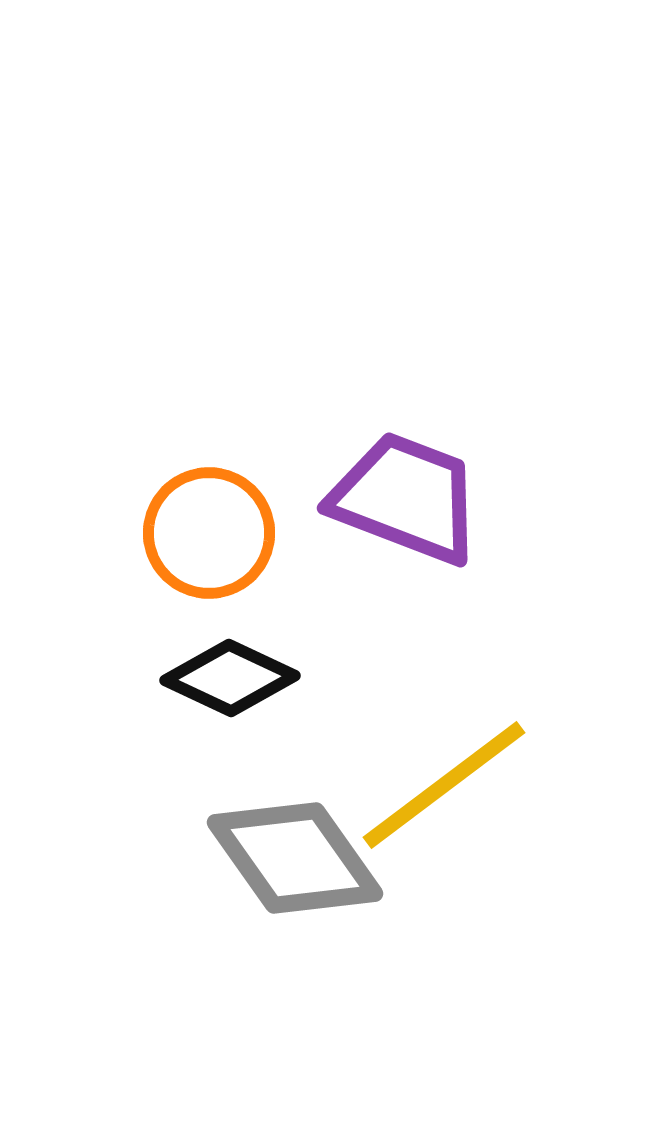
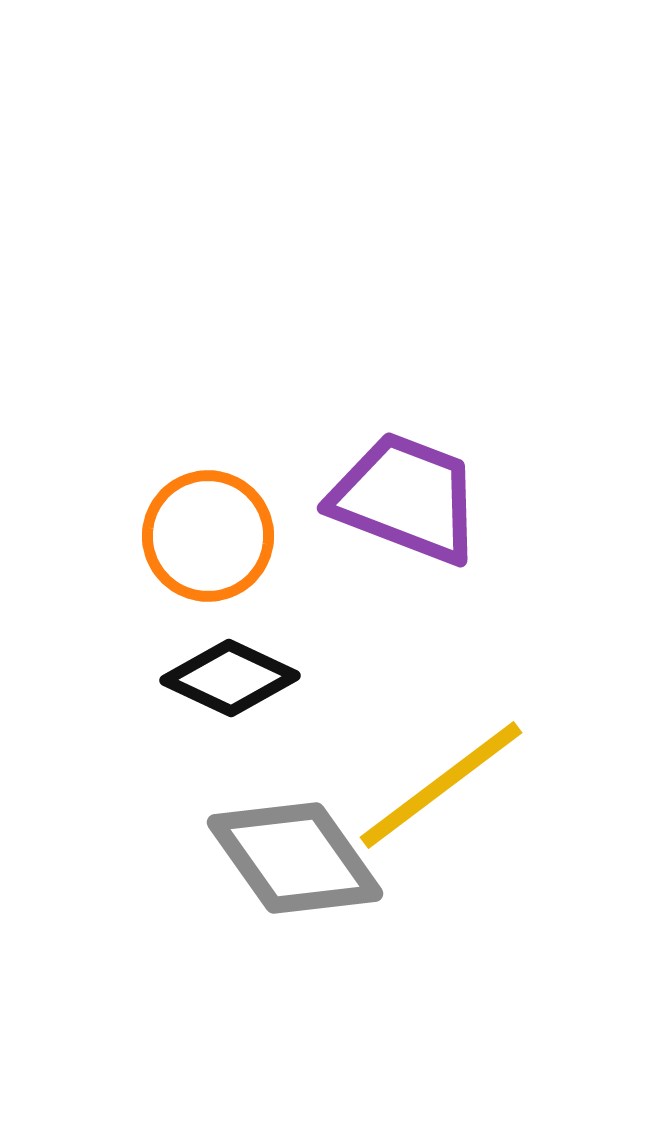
orange circle: moved 1 px left, 3 px down
yellow line: moved 3 px left
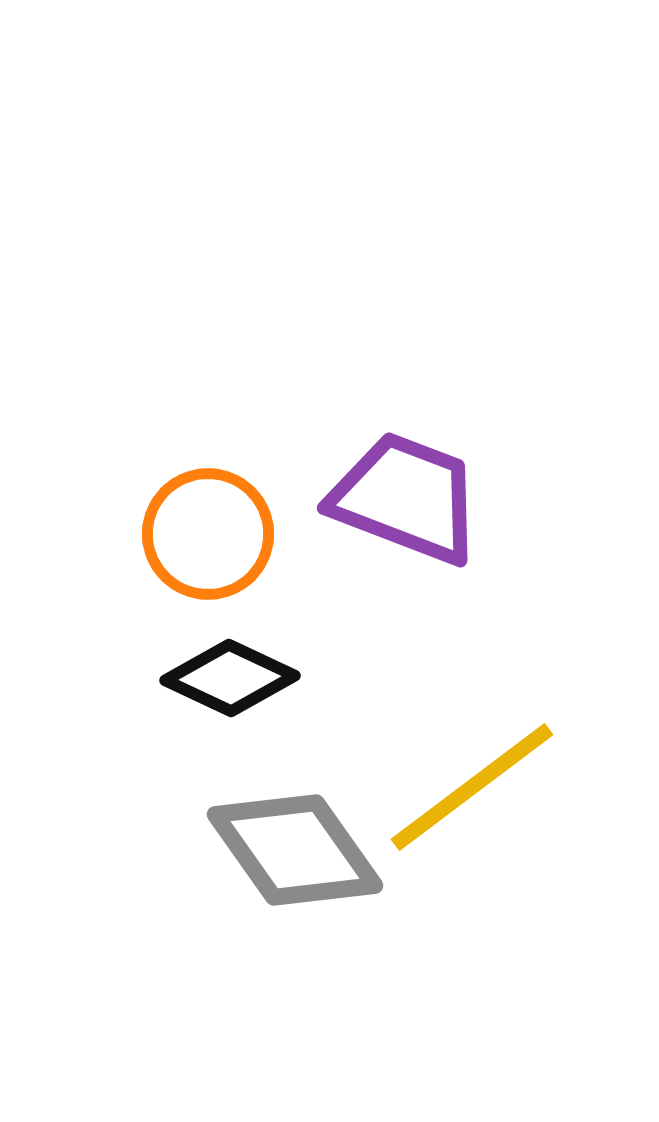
orange circle: moved 2 px up
yellow line: moved 31 px right, 2 px down
gray diamond: moved 8 px up
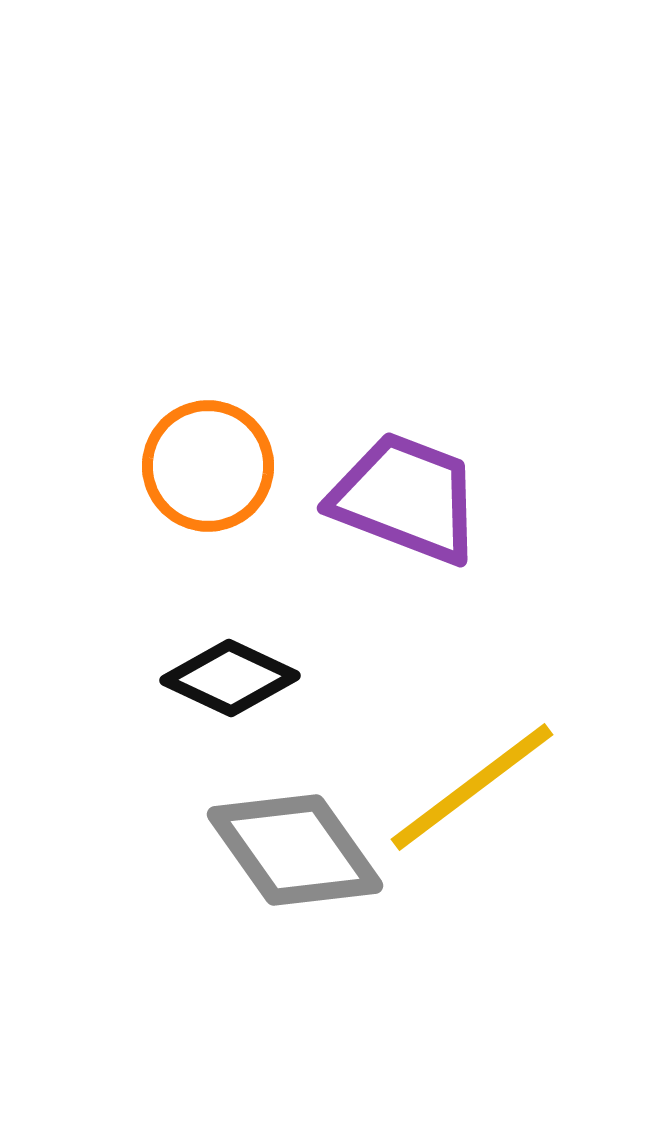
orange circle: moved 68 px up
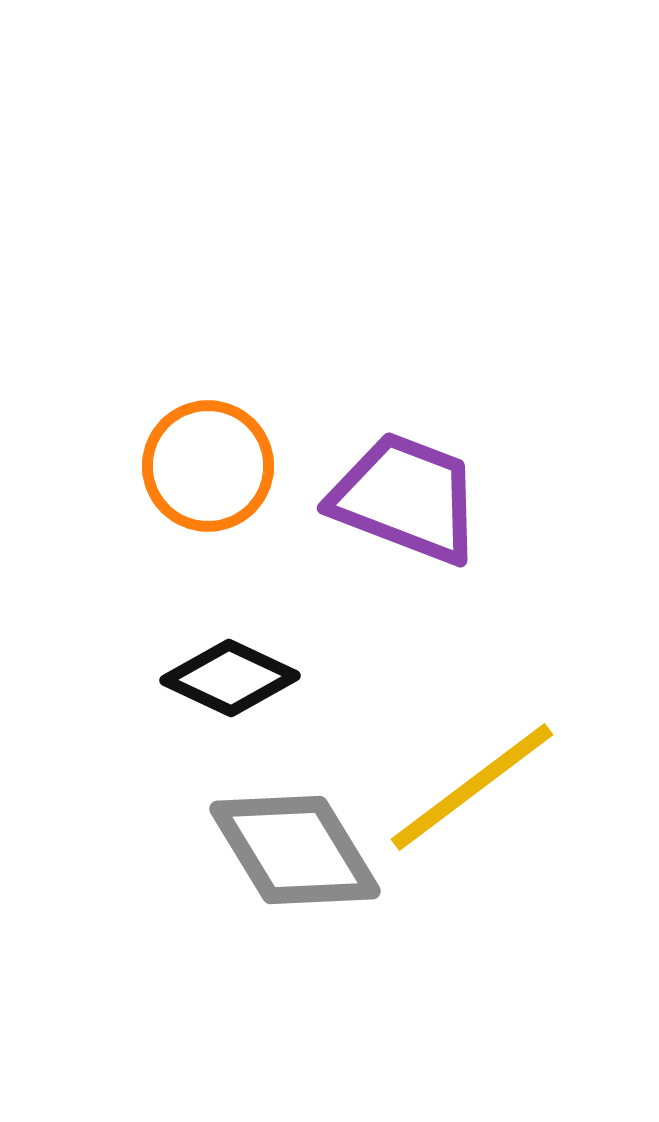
gray diamond: rotated 4 degrees clockwise
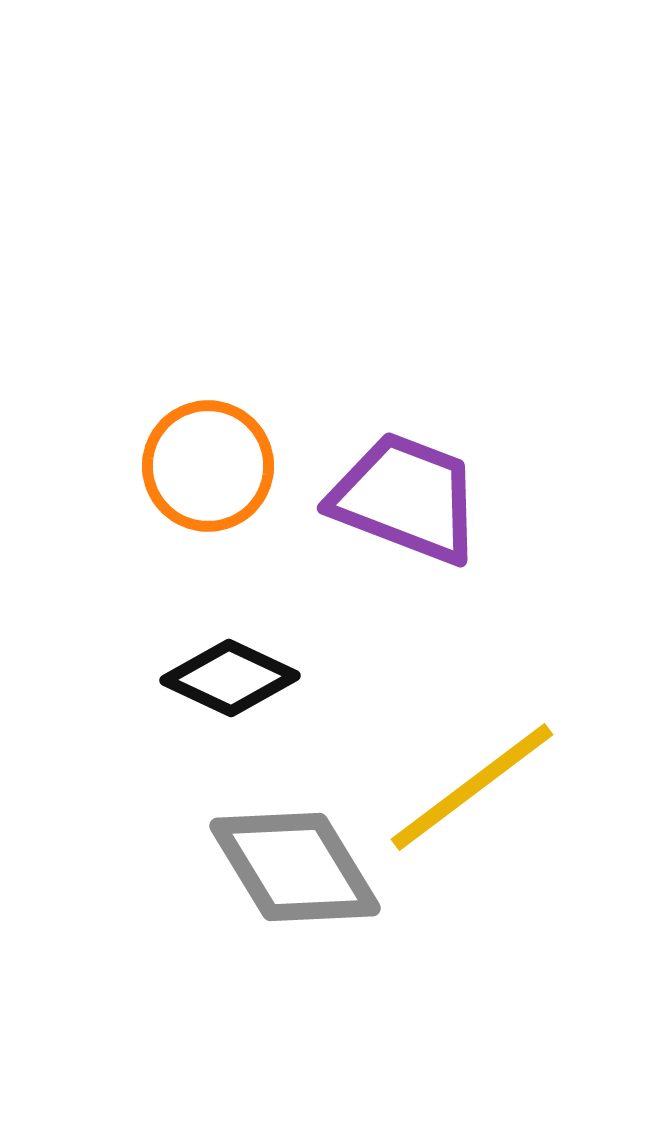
gray diamond: moved 17 px down
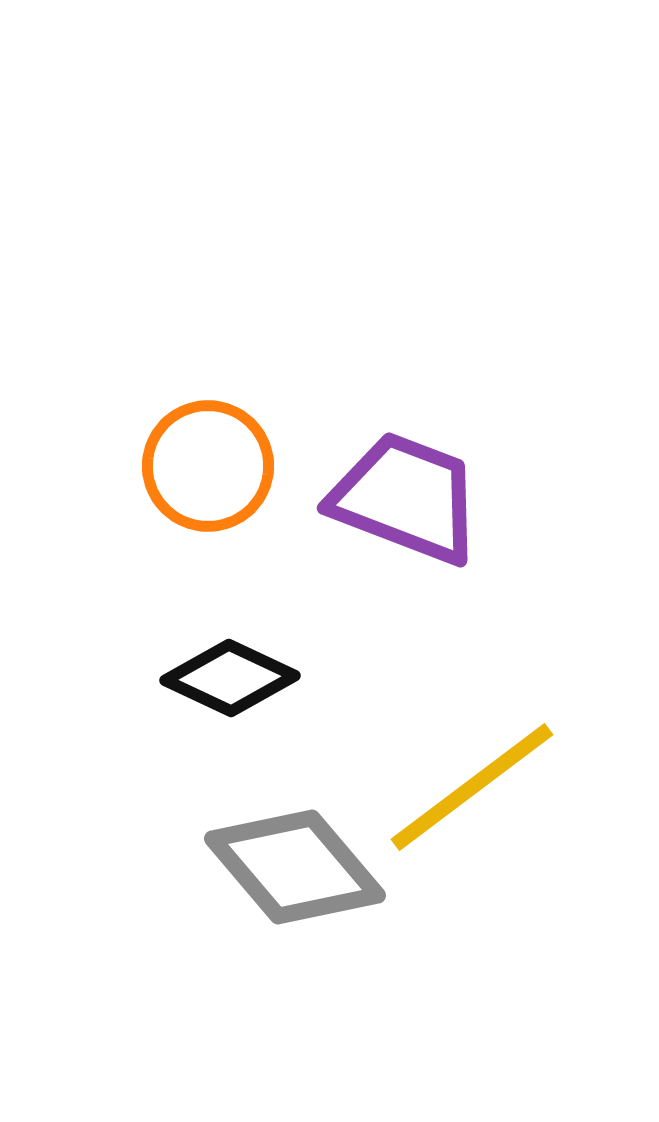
gray diamond: rotated 9 degrees counterclockwise
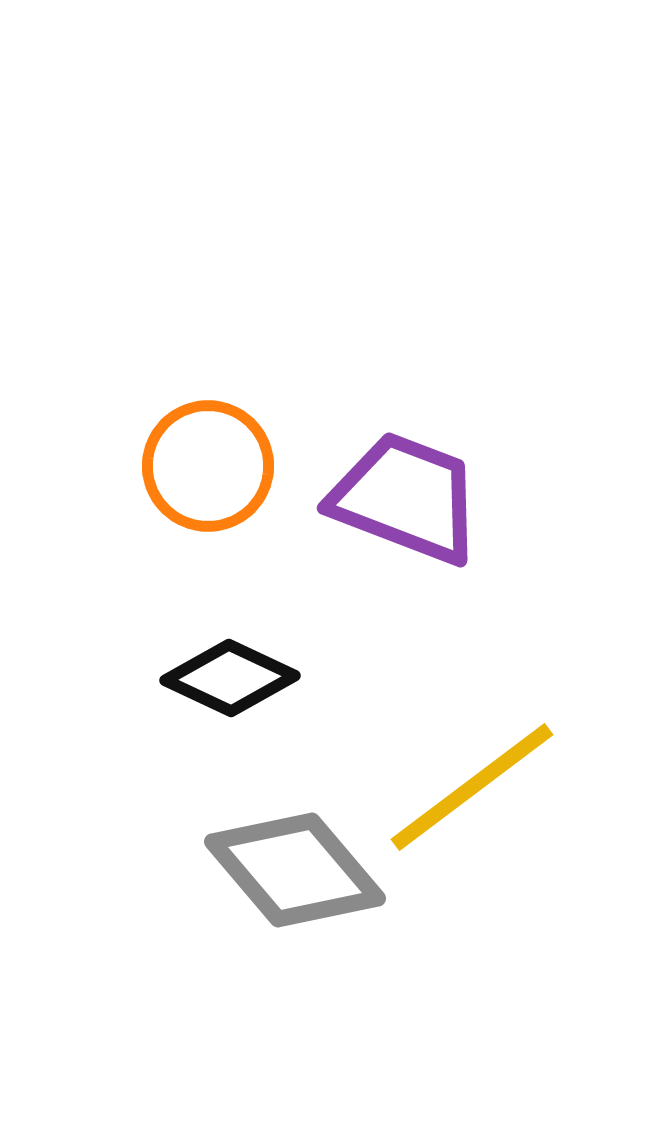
gray diamond: moved 3 px down
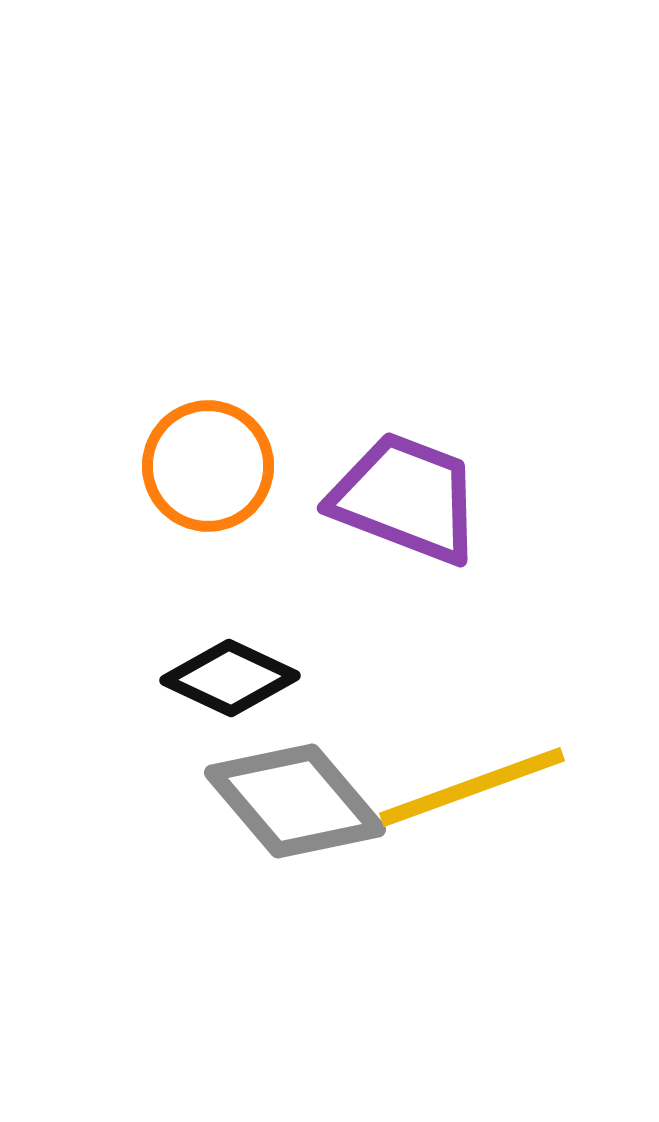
yellow line: rotated 17 degrees clockwise
gray diamond: moved 69 px up
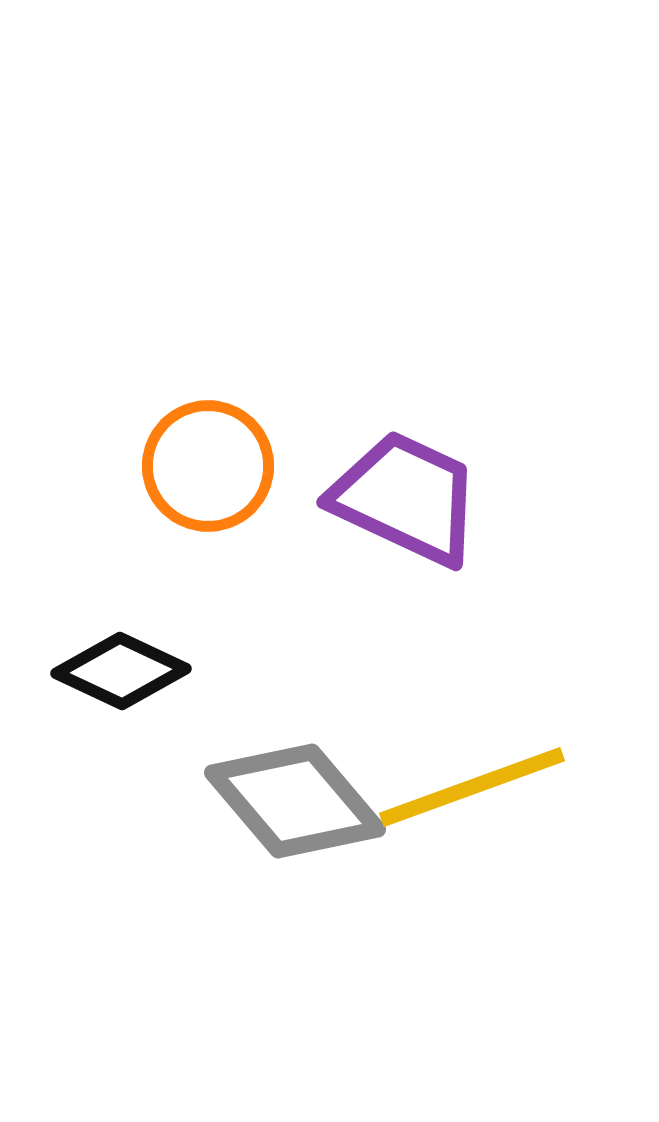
purple trapezoid: rotated 4 degrees clockwise
black diamond: moved 109 px left, 7 px up
